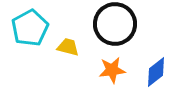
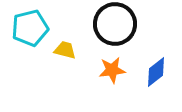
cyan pentagon: rotated 15 degrees clockwise
yellow trapezoid: moved 3 px left, 3 px down
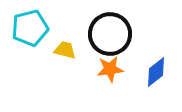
black circle: moved 5 px left, 10 px down
orange star: moved 2 px left, 1 px up
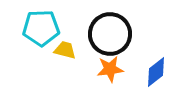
cyan pentagon: moved 11 px right; rotated 12 degrees clockwise
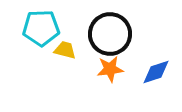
blue diamond: rotated 20 degrees clockwise
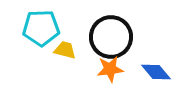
black circle: moved 1 px right, 3 px down
blue diamond: rotated 68 degrees clockwise
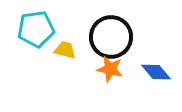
cyan pentagon: moved 5 px left, 1 px down; rotated 6 degrees counterclockwise
orange star: rotated 20 degrees clockwise
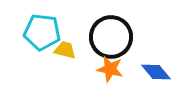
cyan pentagon: moved 6 px right, 3 px down; rotated 15 degrees clockwise
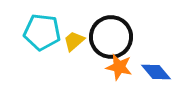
yellow trapezoid: moved 9 px right, 9 px up; rotated 55 degrees counterclockwise
orange star: moved 9 px right, 2 px up
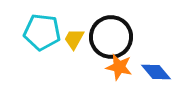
yellow trapezoid: moved 2 px up; rotated 20 degrees counterclockwise
